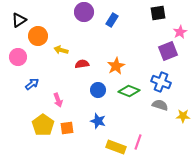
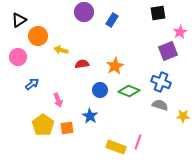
orange star: moved 1 px left
blue circle: moved 2 px right
blue star: moved 8 px left, 5 px up; rotated 14 degrees clockwise
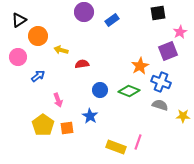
blue rectangle: rotated 24 degrees clockwise
orange star: moved 25 px right
blue arrow: moved 6 px right, 8 px up
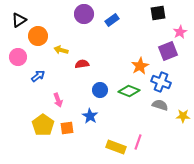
purple circle: moved 2 px down
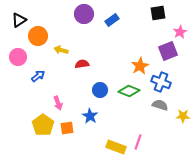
pink arrow: moved 3 px down
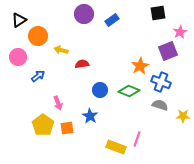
pink line: moved 1 px left, 3 px up
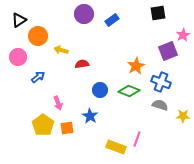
pink star: moved 3 px right, 3 px down
orange star: moved 4 px left
blue arrow: moved 1 px down
